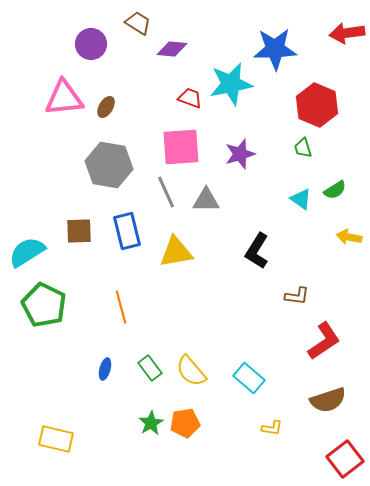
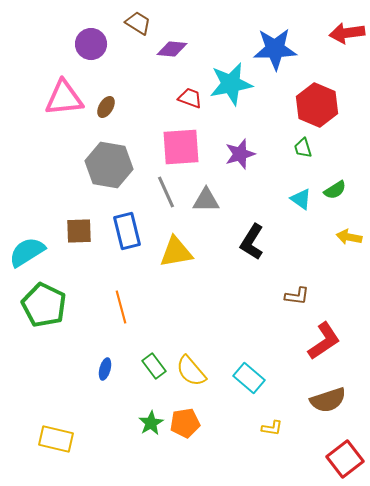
black L-shape: moved 5 px left, 9 px up
green rectangle: moved 4 px right, 2 px up
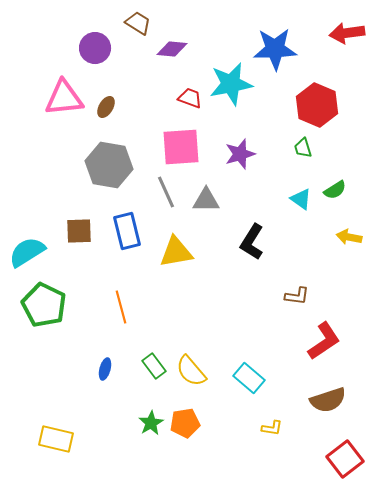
purple circle: moved 4 px right, 4 px down
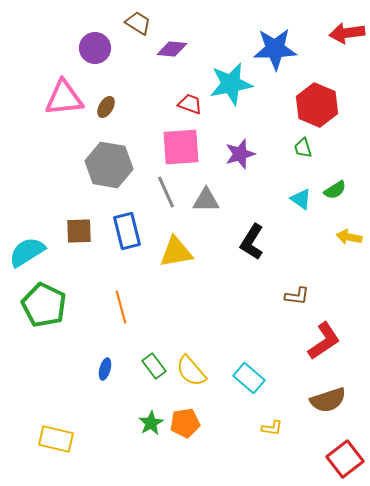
red trapezoid: moved 6 px down
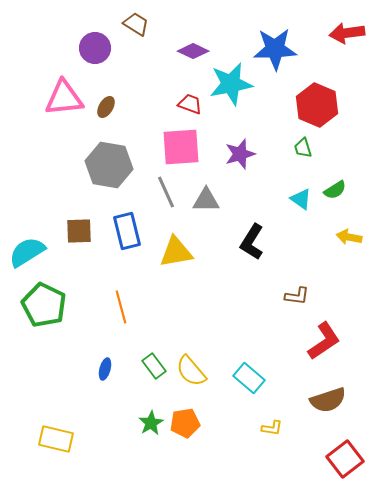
brown trapezoid: moved 2 px left, 1 px down
purple diamond: moved 21 px right, 2 px down; rotated 20 degrees clockwise
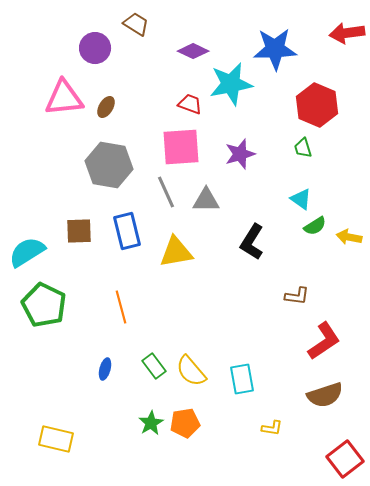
green semicircle: moved 20 px left, 36 px down
cyan rectangle: moved 7 px left, 1 px down; rotated 40 degrees clockwise
brown semicircle: moved 3 px left, 5 px up
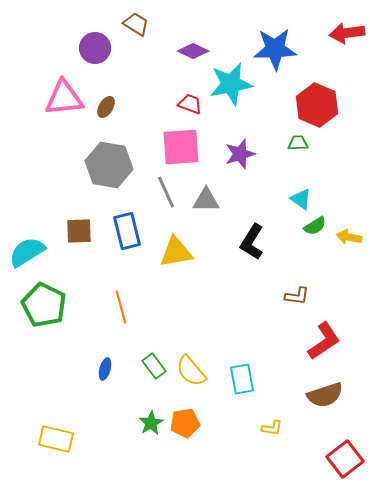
green trapezoid: moved 5 px left, 5 px up; rotated 105 degrees clockwise
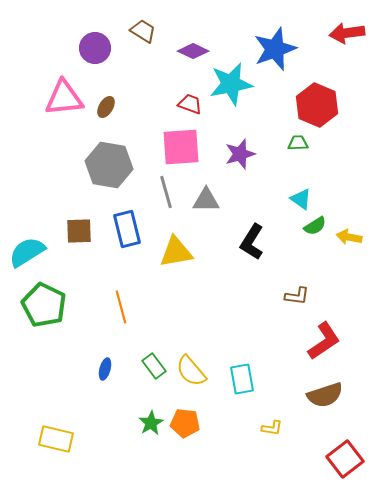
brown trapezoid: moved 7 px right, 7 px down
blue star: rotated 18 degrees counterclockwise
gray line: rotated 8 degrees clockwise
blue rectangle: moved 2 px up
orange pentagon: rotated 16 degrees clockwise
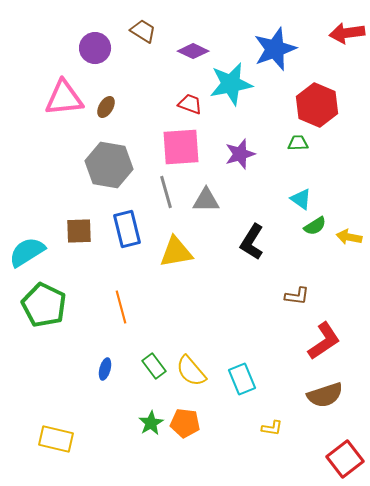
cyan rectangle: rotated 12 degrees counterclockwise
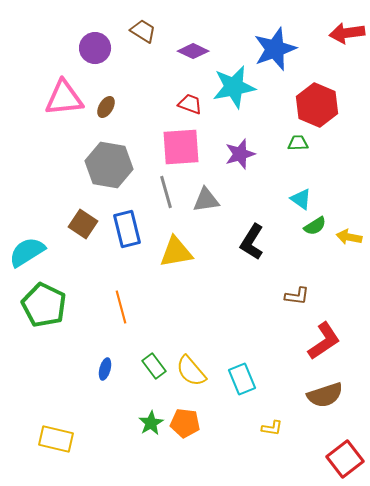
cyan star: moved 3 px right, 3 px down
gray triangle: rotated 8 degrees counterclockwise
brown square: moved 4 px right, 7 px up; rotated 36 degrees clockwise
